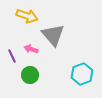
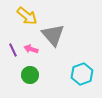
yellow arrow: rotated 20 degrees clockwise
purple line: moved 1 px right, 6 px up
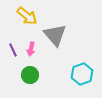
gray triangle: moved 2 px right
pink arrow: rotated 96 degrees counterclockwise
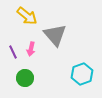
purple line: moved 2 px down
green circle: moved 5 px left, 3 px down
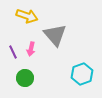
yellow arrow: rotated 20 degrees counterclockwise
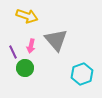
gray triangle: moved 1 px right, 5 px down
pink arrow: moved 3 px up
green circle: moved 10 px up
